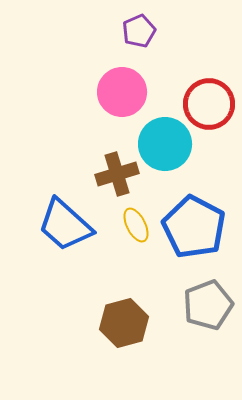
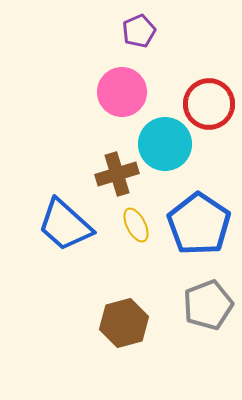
blue pentagon: moved 5 px right, 3 px up; rotated 6 degrees clockwise
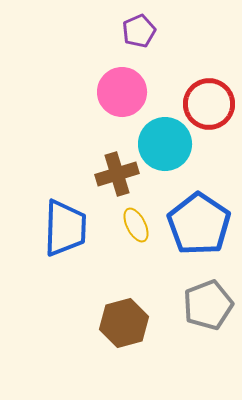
blue trapezoid: moved 3 px down; rotated 130 degrees counterclockwise
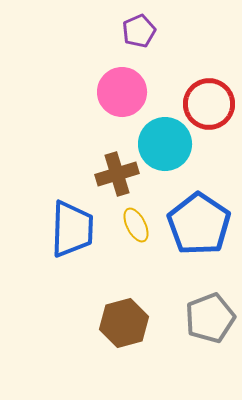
blue trapezoid: moved 7 px right, 1 px down
gray pentagon: moved 2 px right, 13 px down
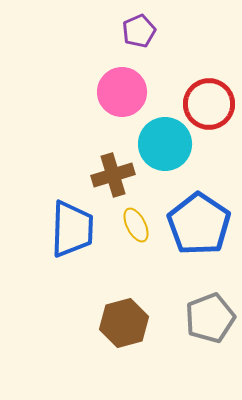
brown cross: moved 4 px left, 1 px down
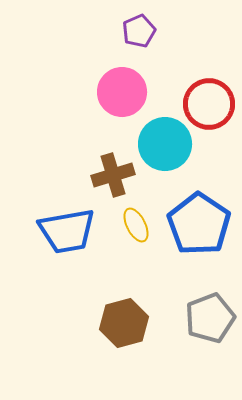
blue trapezoid: moved 5 px left, 2 px down; rotated 78 degrees clockwise
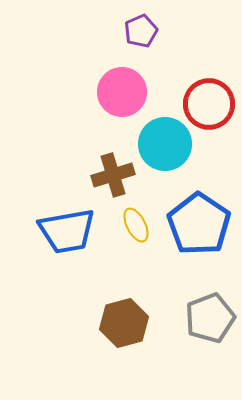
purple pentagon: moved 2 px right
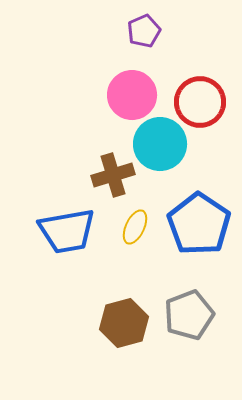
purple pentagon: moved 3 px right
pink circle: moved 10 px right, 3 px down
red circle: moved 9 px left, 2 px up
cyan circle: moved 5 px left
yellow ellipse: moved 1 px left, 2 px down; rotated 52 degrees clockwise
gray pentagon: moved 21 px left, 3 px up
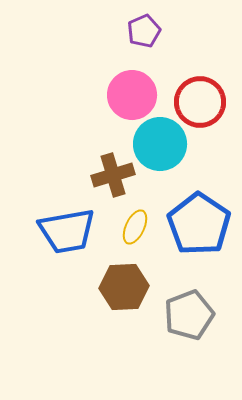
brown hexagon: moved 36 px up; rotated 12 degrees clockwise
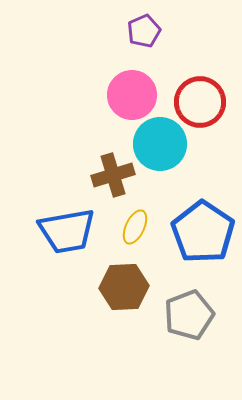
blue pentagon: moved 4 px right, 8 px down
